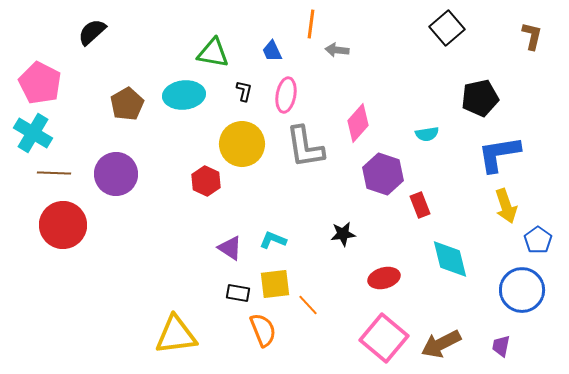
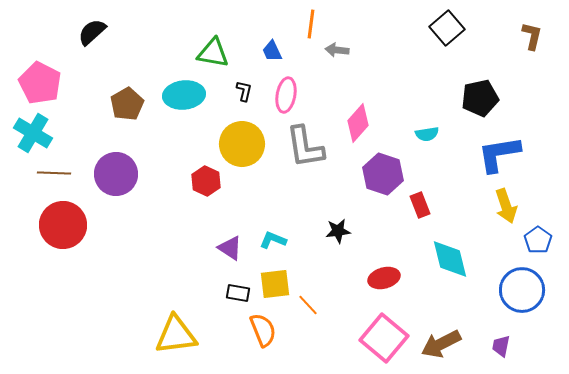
black star at (343, 234): moved 5 px left, 3 px up
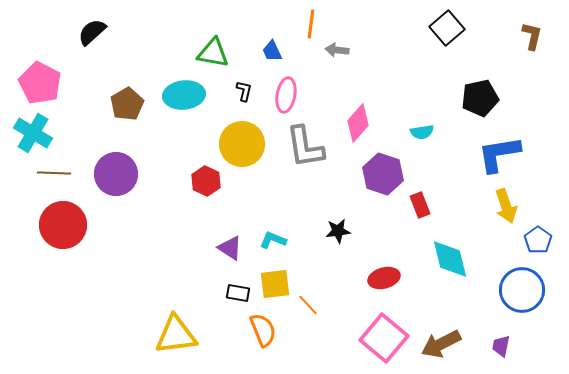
cyan semicircle at (427, 134): moved 5 px left, 2 px up
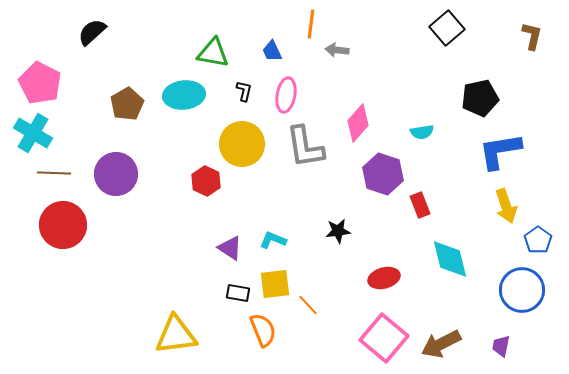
blue L-shape at (499, 154): moved 1 px right, 3 px up
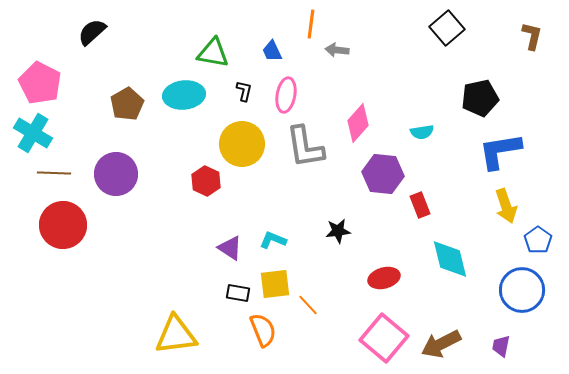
purple hexagon at (383, 174): rotated 12 degrees counterclockwise
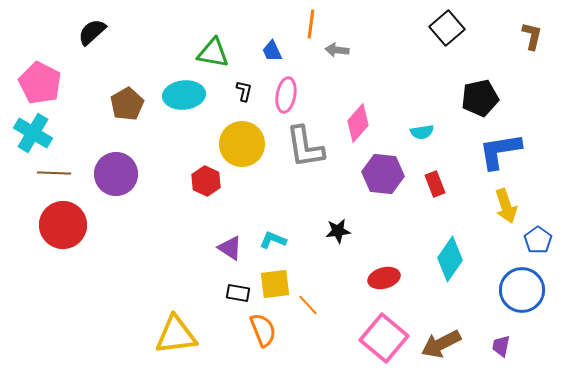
red rectangle at (420, 205): moved 15 px right, 21 px up
cyan diamond at (450, 259): rotated 48 degrees clockwise
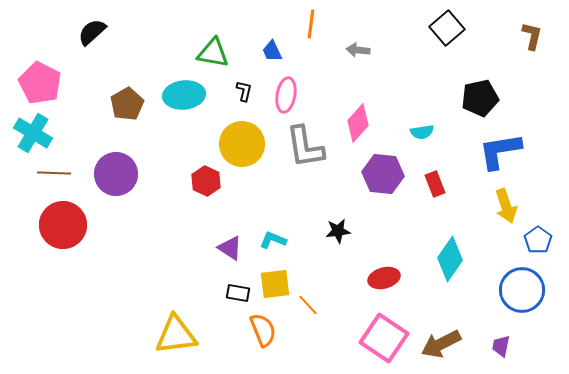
gray arrow at (337, 50): moved 21 px right
pink square at (384, 338): rotated 6 degrees counterclockwise
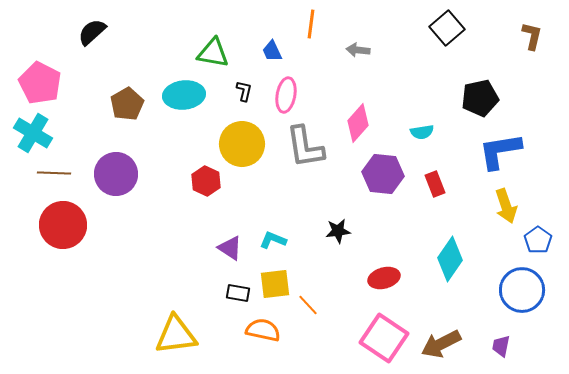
orange semicircle at (263, 330): rotated 56 degrees counterclockwise
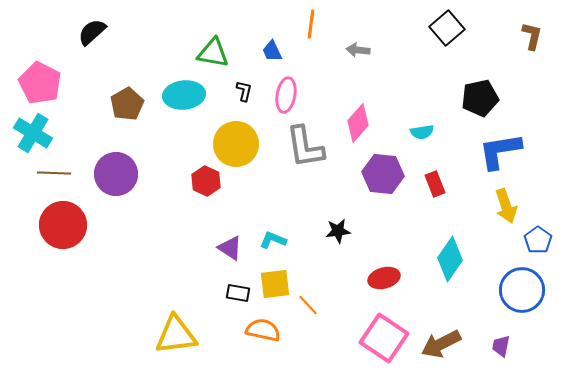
yellow circle at (242, 144): moved 6 px left
